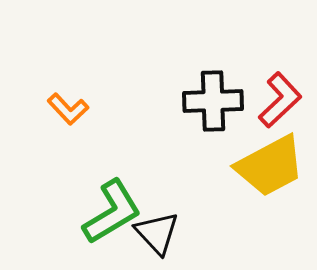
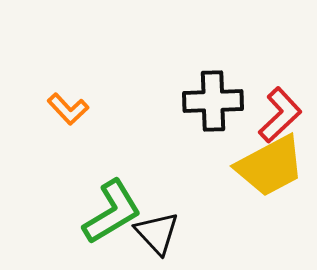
red L-shape: moved 15 px down
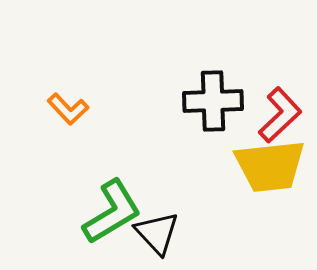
yellow trapezoid: rotated 22 degrees clockwise
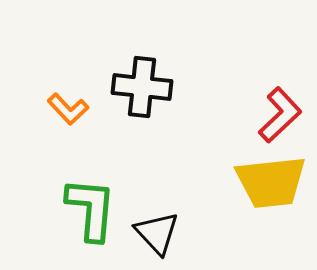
black cross: moved 71 px left, 14 px up; rotated 8 degrees clockwise
yellow trapezoid: moved 1 px right, 16 px down
green L-shape: moved 21 px left, 3 px up; rotated 54 degrees counterclockwise
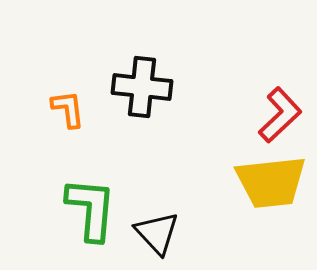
orange L-shape: rotated 144 degrees counterclockwise
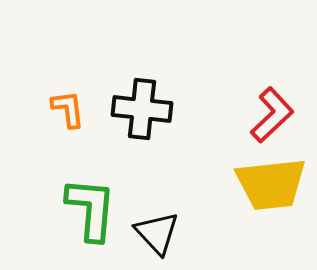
black cross: moved 22 px down
red L-shape: moved 8 px left
yellow trapezoid: moved 2 px down
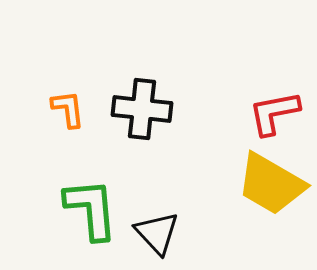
red L-shape: moved 2 px right, 2 px up; rotated 148 degrees counterclockwise
yellow trapezoid: rotated 36 degrees clockwise
green L-shape: rotated 10 degrees counterclockwise
